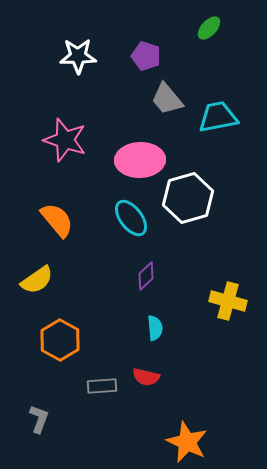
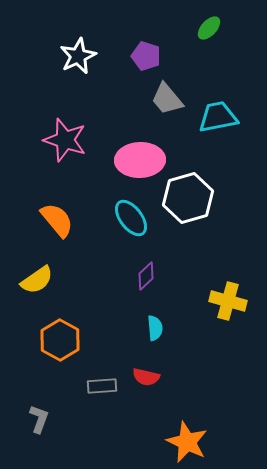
white star: rotated 24 degrees counterclockwise
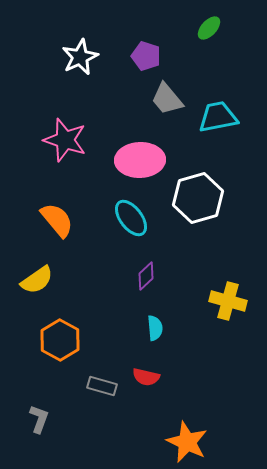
white star: moved 2 px right, 1 px down
white hexagon: moved 10 px right
gray rectangle: rotated 20 degrees clockwise
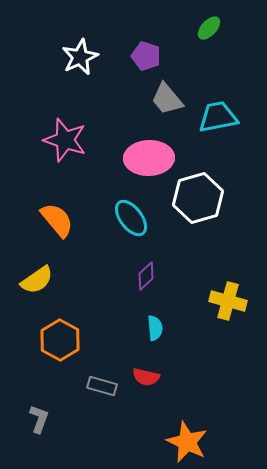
pink ellipse: moved 9 px right, 2 px up
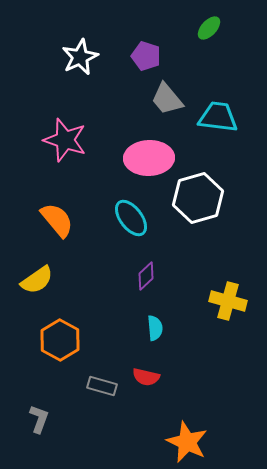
cyan trapezoid: rotated 18 degrees clockwise
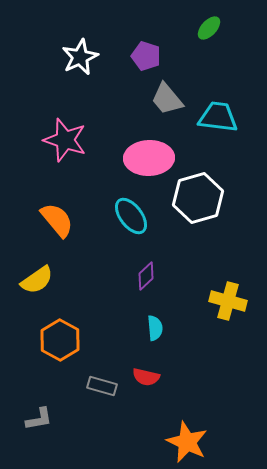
cyan ellipse: moved 2 px up
gray L-shape: rotated 60 degrees clockwise
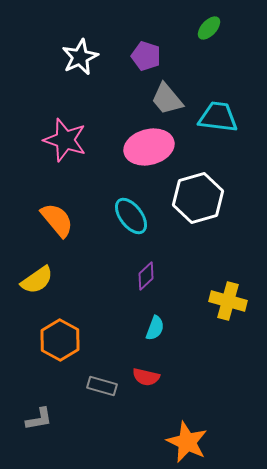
pink ellipse: moved 11 px up; rotated 12 degrees counterclockwise
cyan semicircle: rotated 25 degrees clockwise
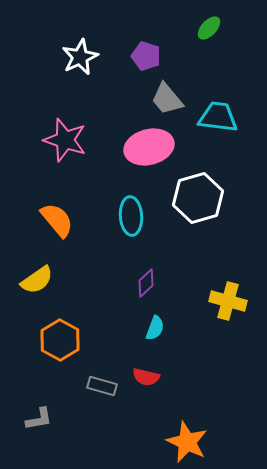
cyan ellipse: rotated 33 degrees clockwise
purple diamond: moved 7 px down
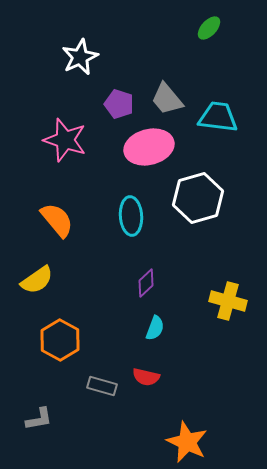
purple pentagon: moved 27 px left, 48 px down
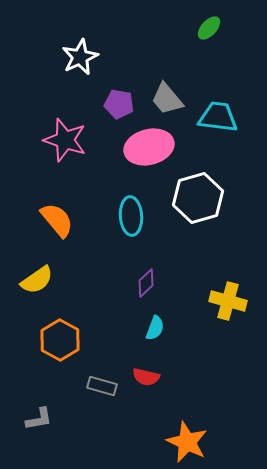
purple pentagon: rotated 8 degrees counterclockwise
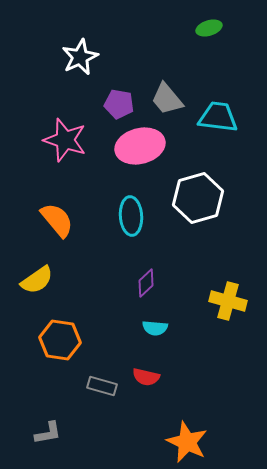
green ellipse: rotated 30 degrees clockwise
pink ellipse: moved 9 px left, 1 px up
cyan semicircle: rotated 75 degrees clockwise
orange hexagon: rotated 21 degrees counterclockwise
gray L-shape: moved 9 px right, 14 px down
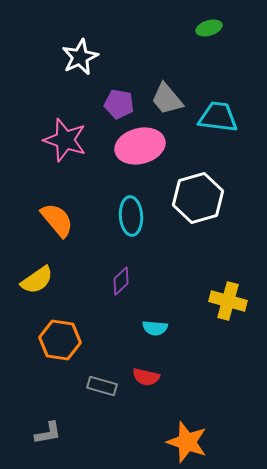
purple diamond: moved 25 px left, 2 px up
orange star: rotated 6 degrees counterclockwise
